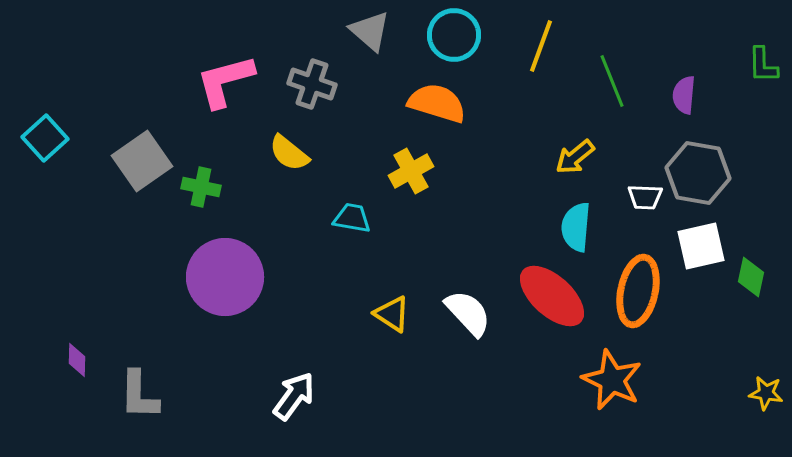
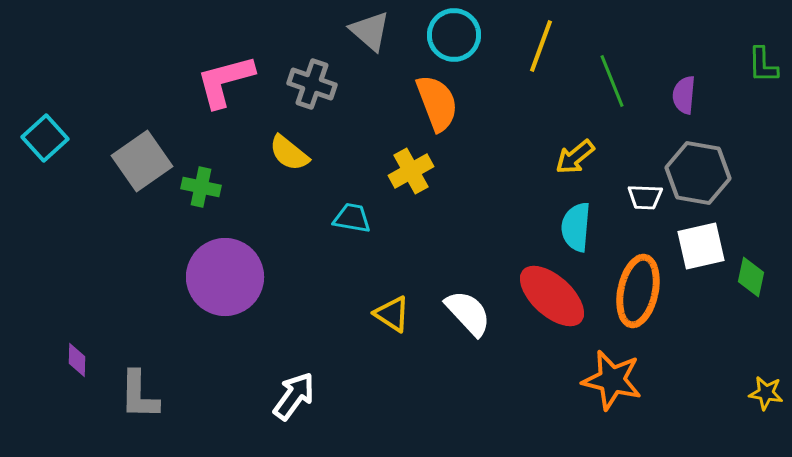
orange semicircle: rotated 52 degrees clockwise
orange star: rotated 12 degrees counterclockwise
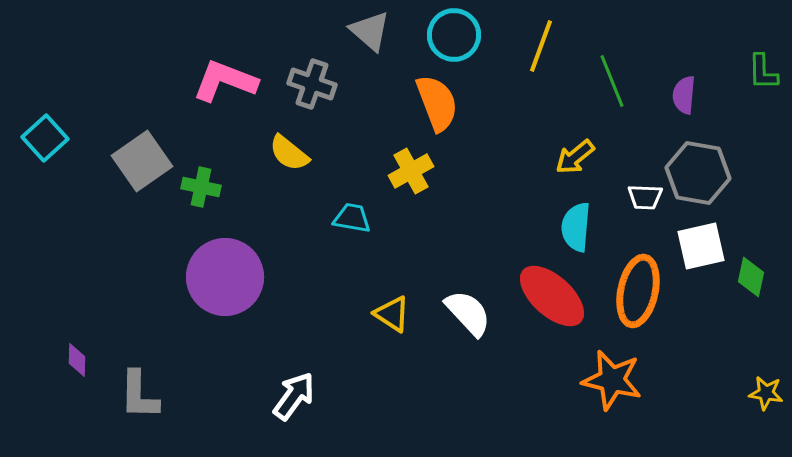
green L-shape: moved 7 px down
pink L-shape: rotated 36 degrees clockwise
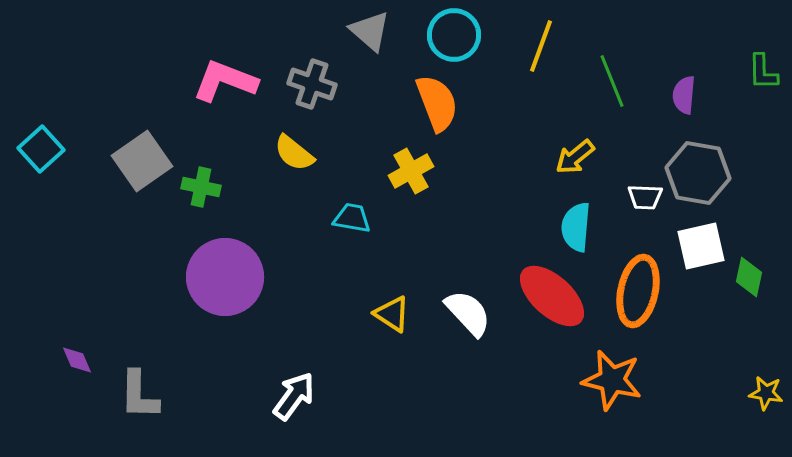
cyan square: moved 4 px left, 11 px down
yellow semicircle: moved 5 px right
green diamond: moved 2 px left
purple diamond: rotated 24 degrees counterclockwise
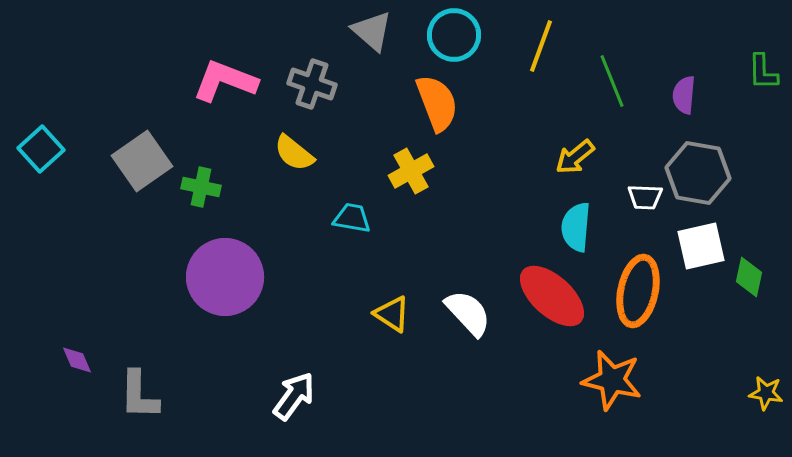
gray triangle: moved 2 px right
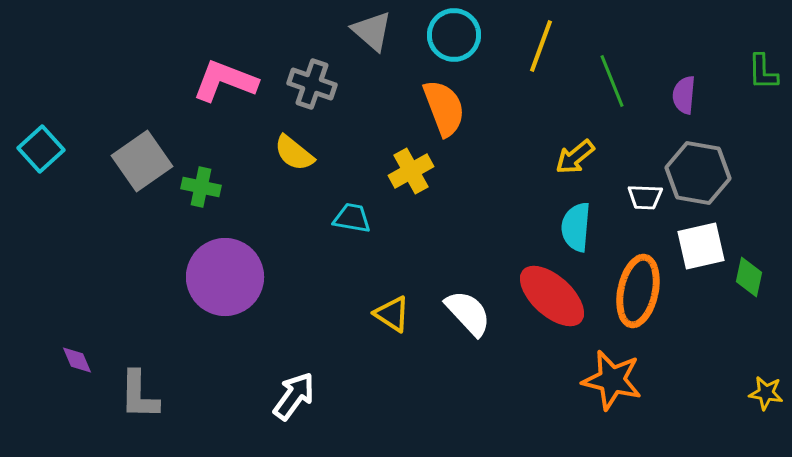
orange semicircle: moved 7 px right, 5 px down
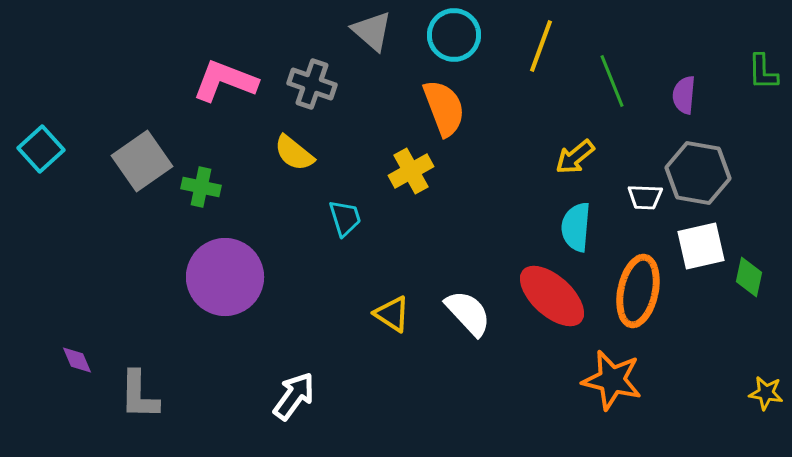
cyan trapezoid: moved 7 px left; rotated 63 degrees clockwise
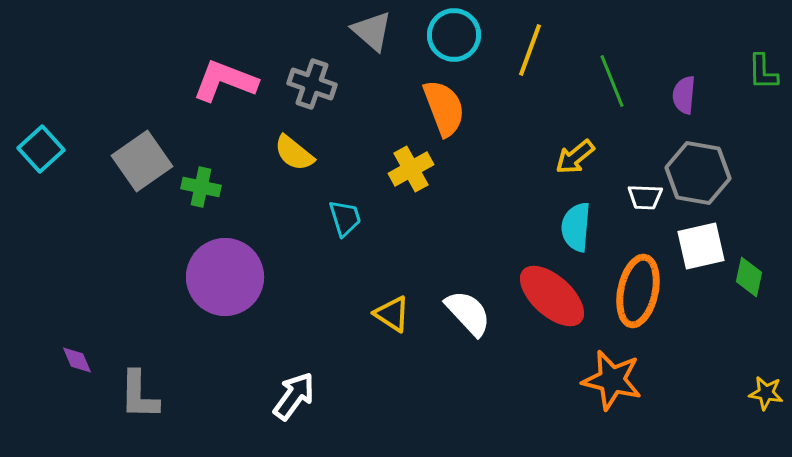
yellow line: moved 11 px left, 4 px down
yellow cross: moved 2 px up
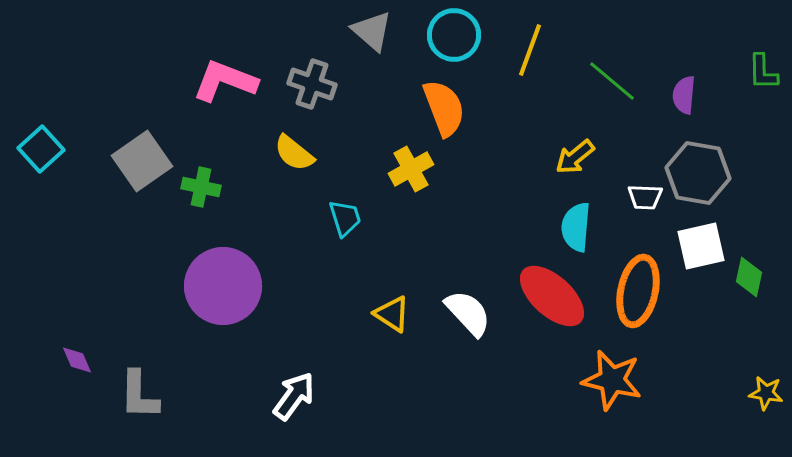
green line: rotated 28 degrees counterclockwise
purple circle: moved 2 px left, 9 px down
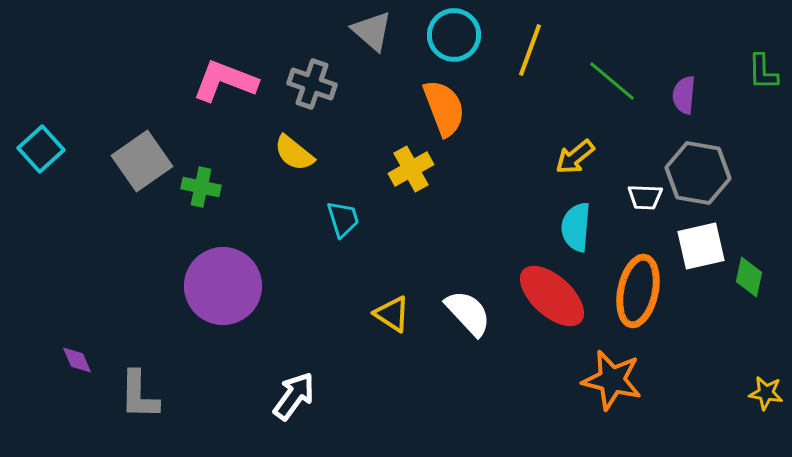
cyan trapezoid: moved 2 px left, 1 px down
